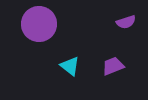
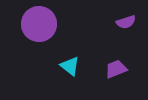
purple trapezoid: moved 3 px right, 3 px down
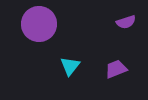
cyan triangle: rotated 30 degrees clockwise
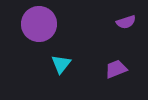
cyan triangle: moved 9 px left, 2 px up
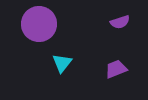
purple semicircle: moved 6 px left
cyan triangle: moved 1 px right, 1 px up
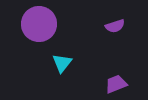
purple semicircle: moved 5 px left, 4 px down
purple trapezoid: moved 15 px down
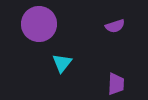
purple trapezoid: rotated 115 degrees clockwise
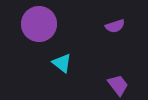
cyan triangle: rotated 30 degrees counterclockwise
purple trapezoid: moved 2 px right, 1 px down; rotated 40 degrees counterclockwise
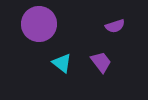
purple trapezoid: moved 17 px left, 23 px up
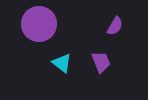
purple semicircle: rotated 42 degrees counterclockwise
purple trapezoid: rotated 15 degrees clockwise
